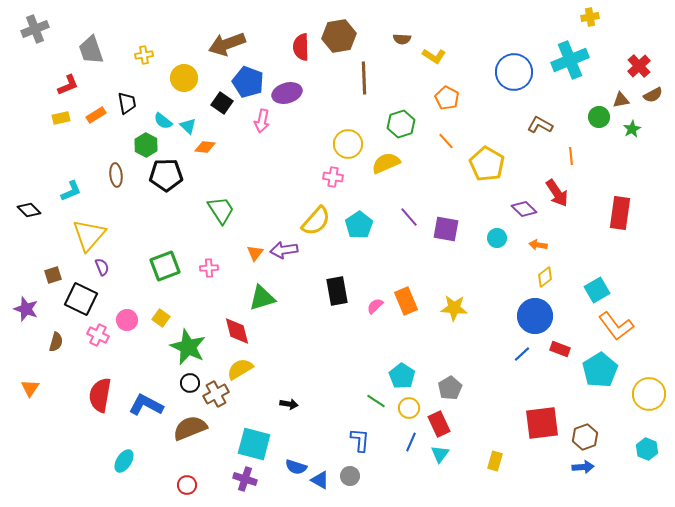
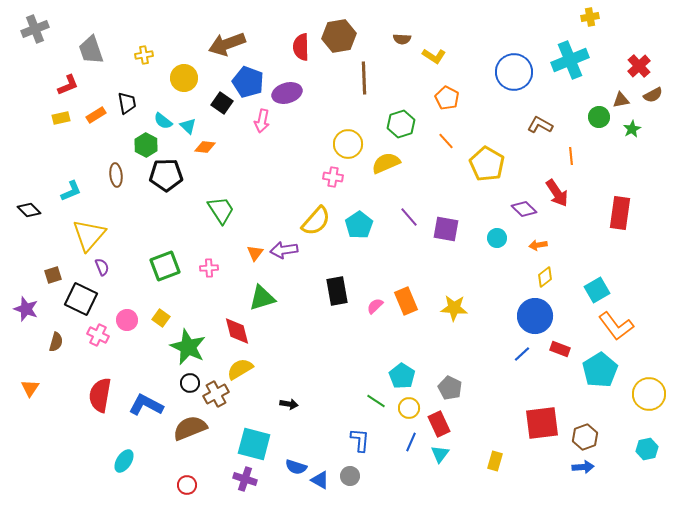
orange arrow at (538, 245): rotated 18 degrees counterclockwise
gray pentagon at (450, 388): rotated 15 degrees counterclockwise
cyan hexagon at (647, 449): rotated 25 degrees clockwise
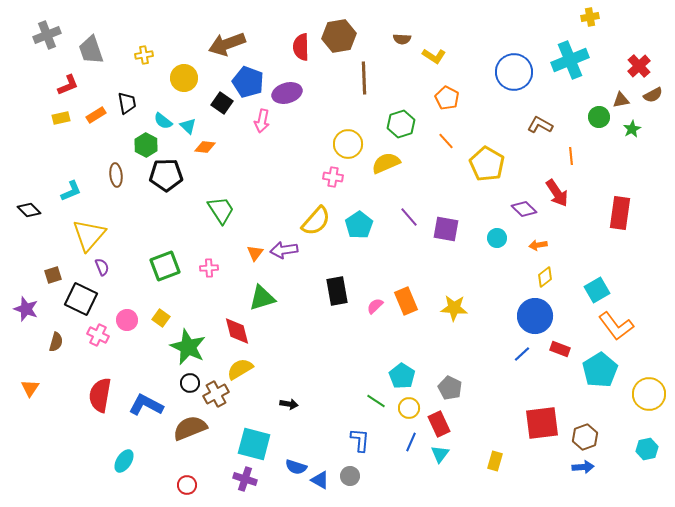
gray cross at (35, 29): moved 12 px right, 6 px down
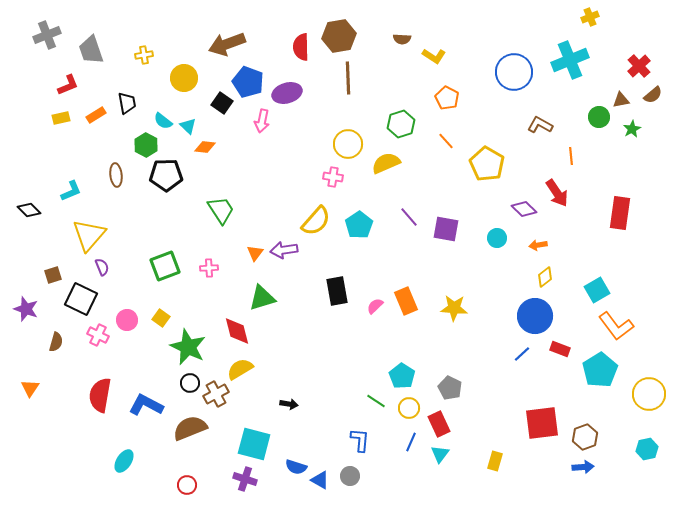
yellow cross at (590, 17): rotated 12 degrees counterclockwise
brown line at (364, 78): moved 16 px left
brown semicircle at (653, 95): rotated 12 degrees counterclockwise
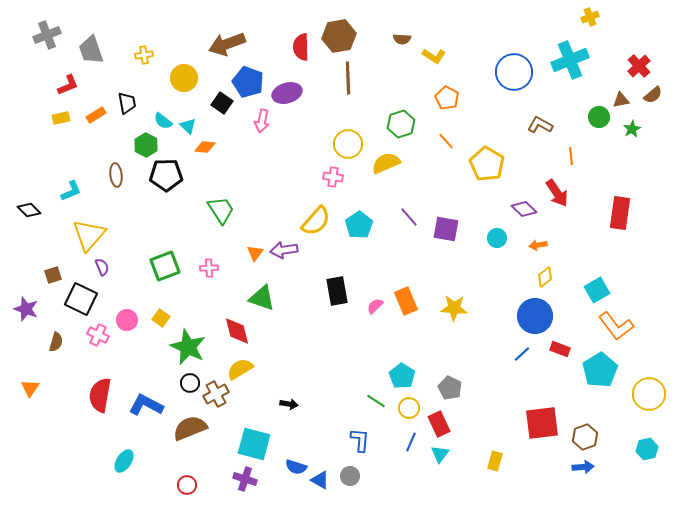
green triangle at (262, 298): rotated 36 degrees clockwise
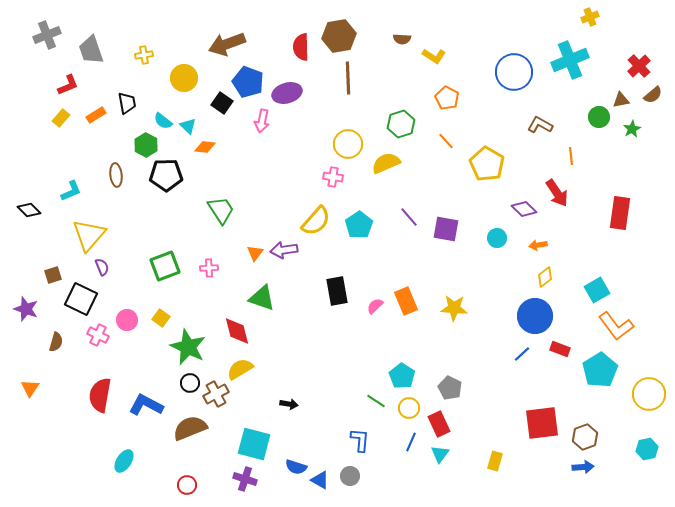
yellow rectangle at (61, 118): rotated 36 degrees counterclockwise
